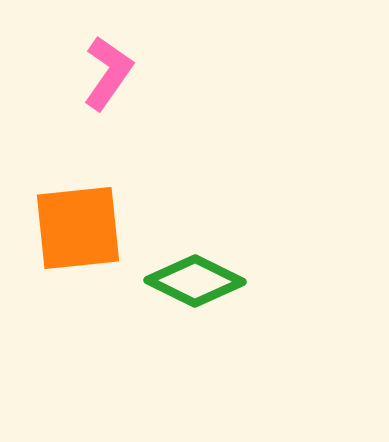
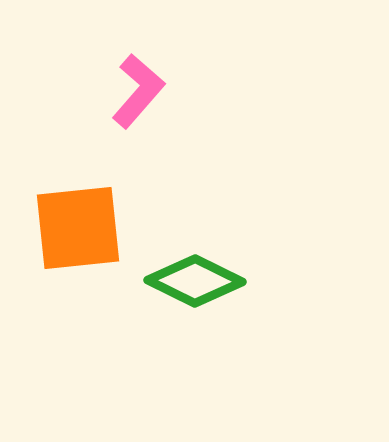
pink L-shape: moved 30 px right, 18 px down; rotated 6 degrees clockwise
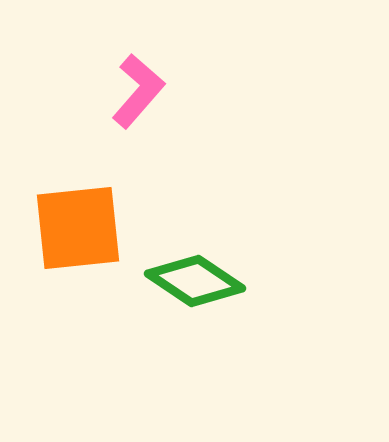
green diamond: rotated 8 degrees clockwise
